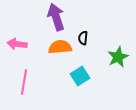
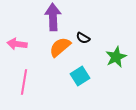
purple arrow: moved 3 px left; rotated 16 degrees clockwise
black semicircle: rotated 64 degrees counterclockwise
orange semicircle: rotated 35 degrees counterclockwise
green star: moved 2 px left
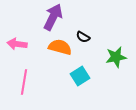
purple arrow: rotated 28 degrees clockwise
black semicircle: moved 1 px up
orange semicircle: rotated 55 degrees clockwise
green star: rotated 15 degrees clockwise
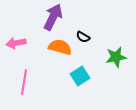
pink arrow: moved 1 px left, 1 px up; rotated 18 degrees counterclockwise
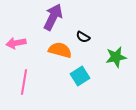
orange semicircle: moved 3 px down
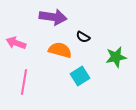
purple arrow: rotated 72 degrees clockwise
pink arrow: rotated 30 degrees clockwise
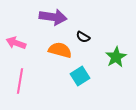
green star: rotated 20 degrees counterclockwise
pink line: moved 4 px left, 1 px up
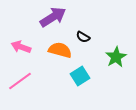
purple arrow: rotated 40 degrees counterclockwise
pink arrow: moved 5 px right, 4 px down
pink line: rotated 45 degrees clockwise
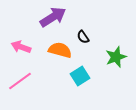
black semicircle: rotated 24 degrees clockwise
green star: rotated 10 degrees clockwise
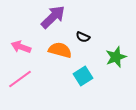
purple arrow: rotated 12 degrees counterclockwise
black semicircle: rotated 32 degrees counterclockwise
cyan square: moved 3 px right
pink line: moved 2 px up
